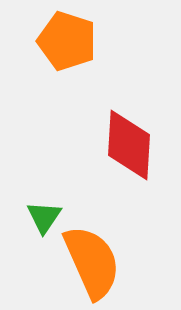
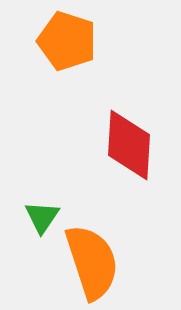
green triangle: moved 2 px left
orange semicircle: rotated 6 degrees clockwise
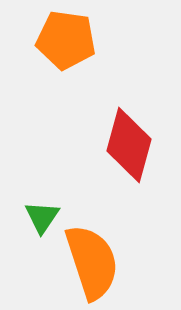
orange pentagon: moved 1 px left, 1 px up; rotated 10 degrees counterclockwise
red diamond: rotated 12 degrees clockwise
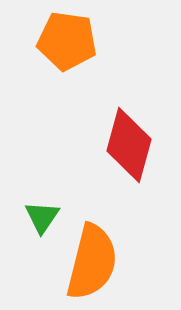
orange pentagon: moved 1 px right, 1 px down
orange semicircle: rotated 32 degrees clockwise
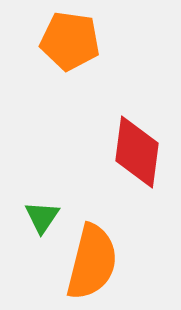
orange pentagon: moved 3 px right
red diamond: moved 8 px right, 7 px down; rotated 8 degrees counterclockwise
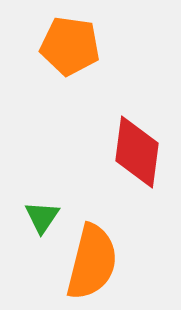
orange pentagon: moved 5 px down
